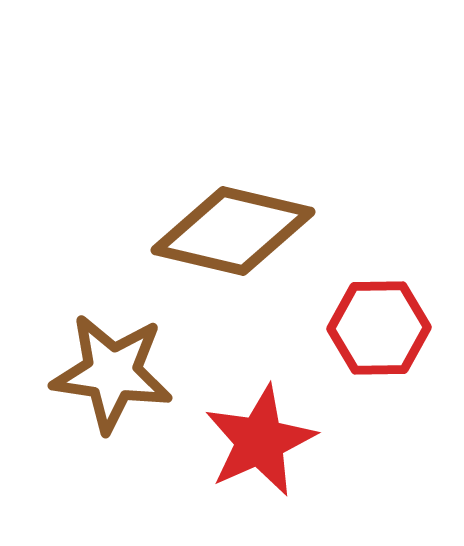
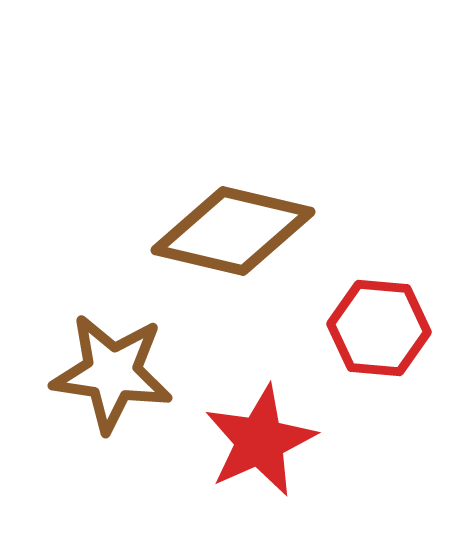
red hexagon: rotated 6 degrees clockwise
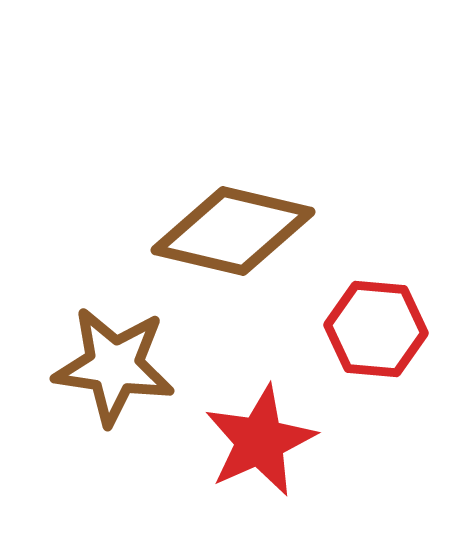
red hexagon: moved 3 px left, 1 px down
brown star: moved 2 px right, 7 px up
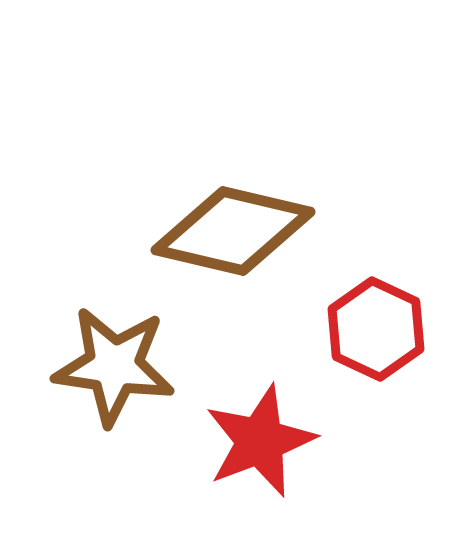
red hexagon: rotated 20 degrees clockwise
red star: rotated 3 degrees clockwise
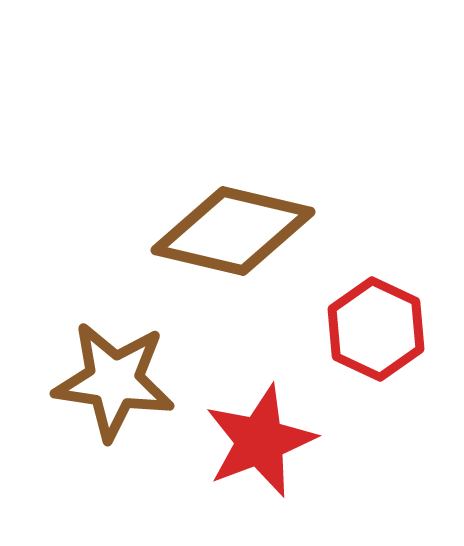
brown star: moved 15 px down
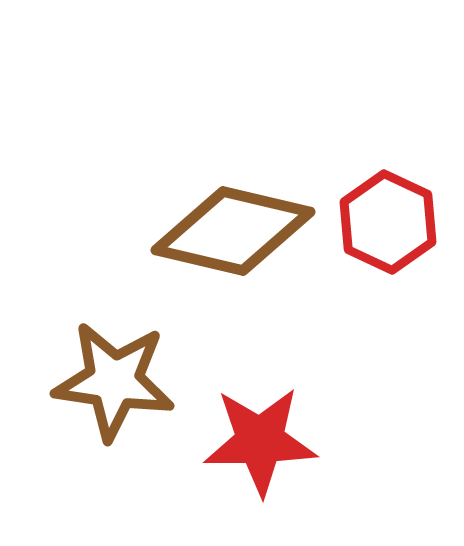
red hexagon: moved 12 px right, 107 px up
red star: rotated 20 degrees clockwise
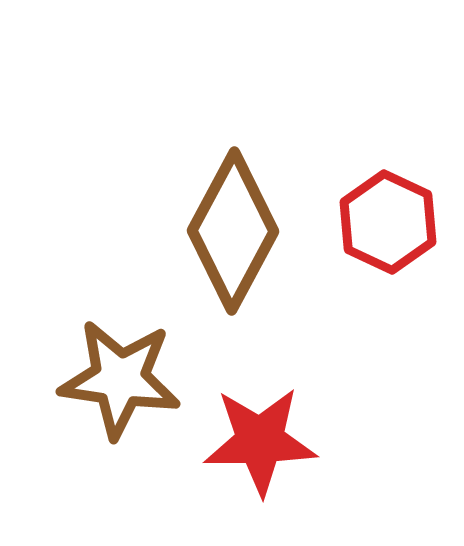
brown diamond: rotated 75 degrees counterclockwise
brown star: moved 6 px right, 2 px up
